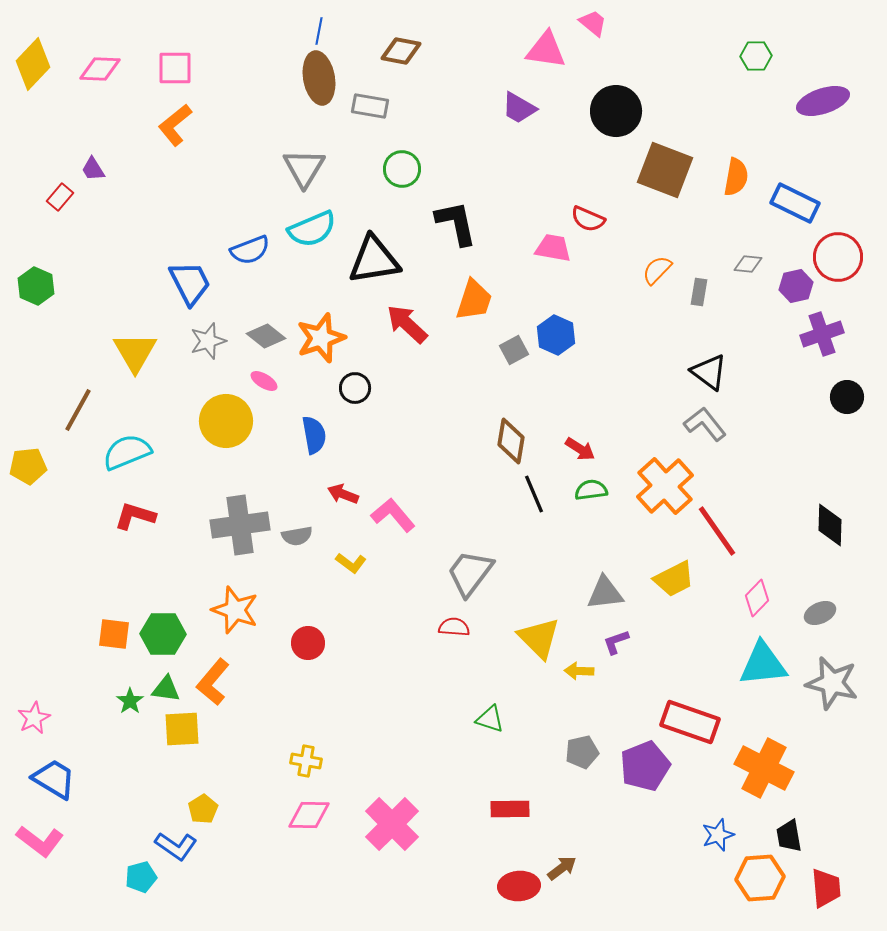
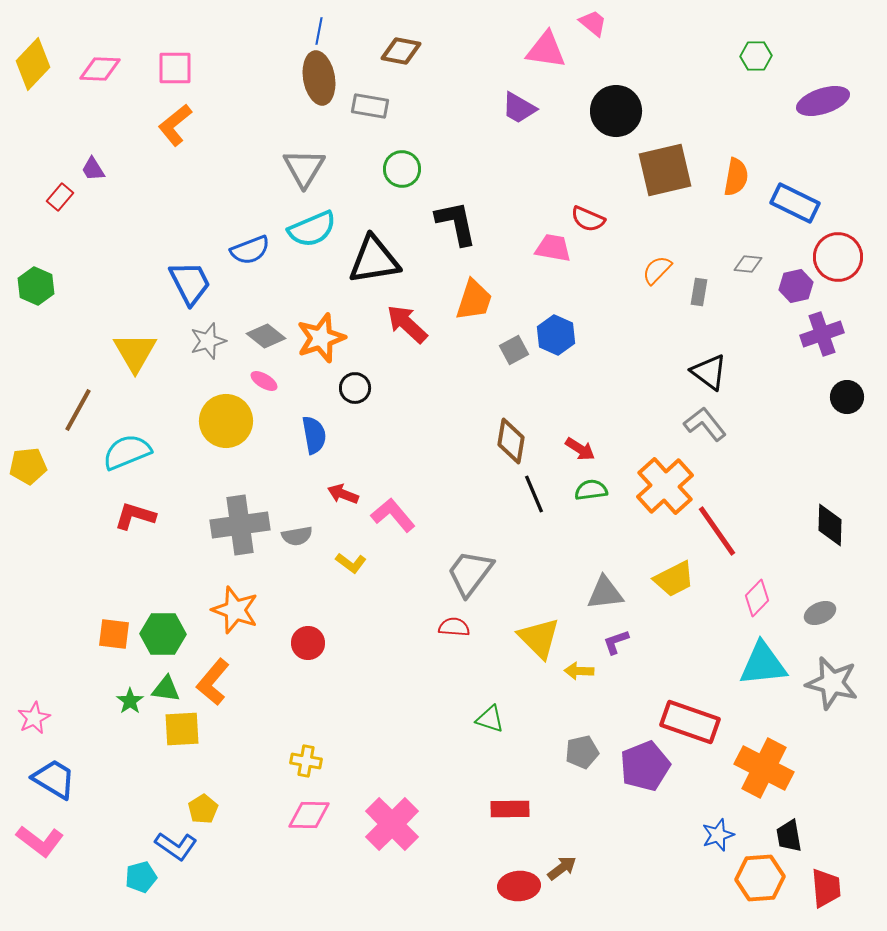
brown square at (665, 170): rotated 34 degrees counterclockwise
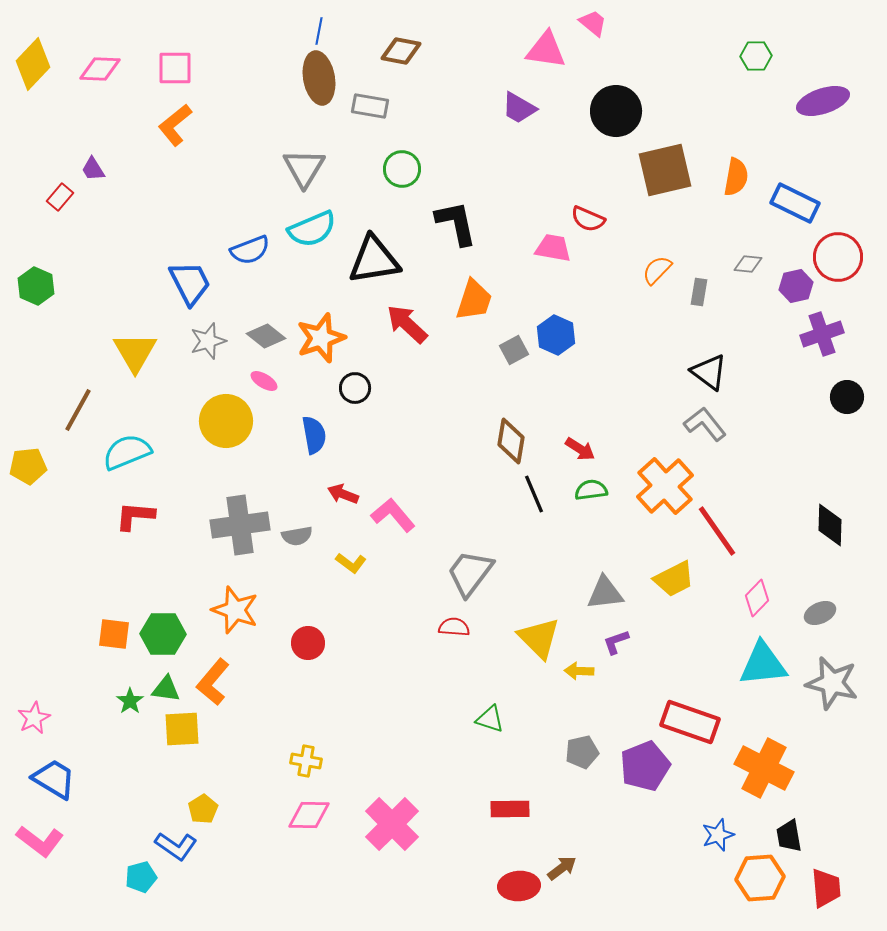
red L-shape at (135, 516): rotated 12 degrees counterclockwise
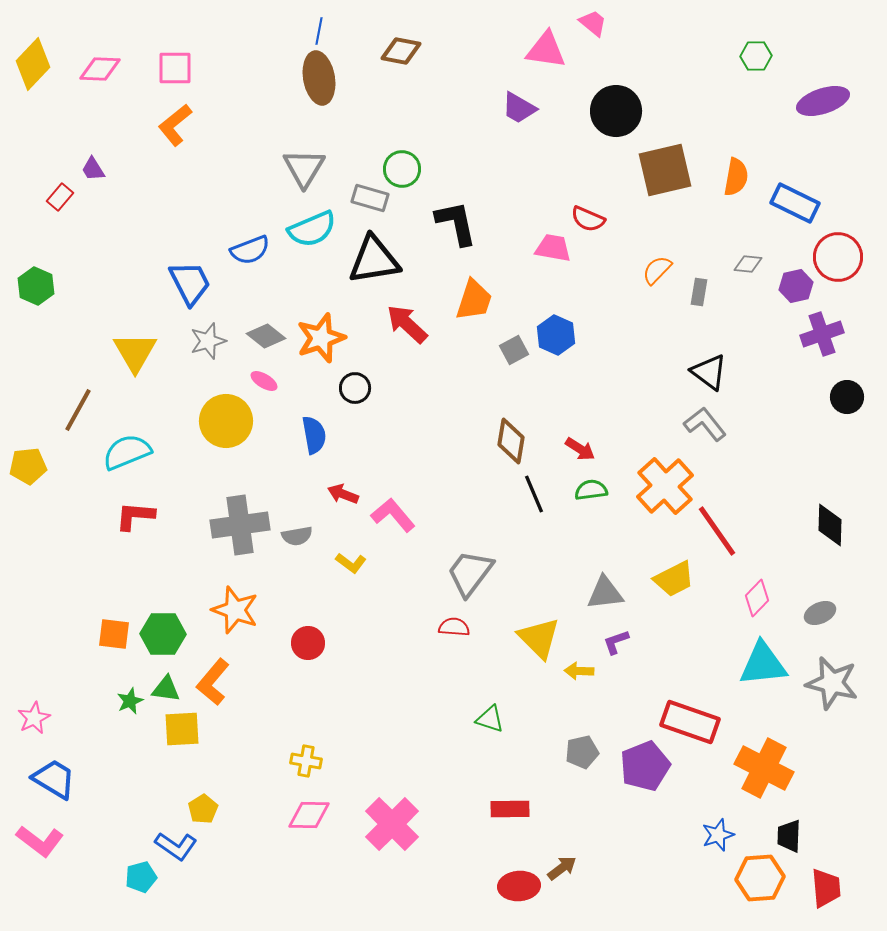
gray rectangle at (370, 106): moved 92 px down; rotated 6 degrees clockwise
green star at (130, 701): rotated 12 degrees clockwise
black trapezoid at (789, 836): rotated 12 degrees clockwise
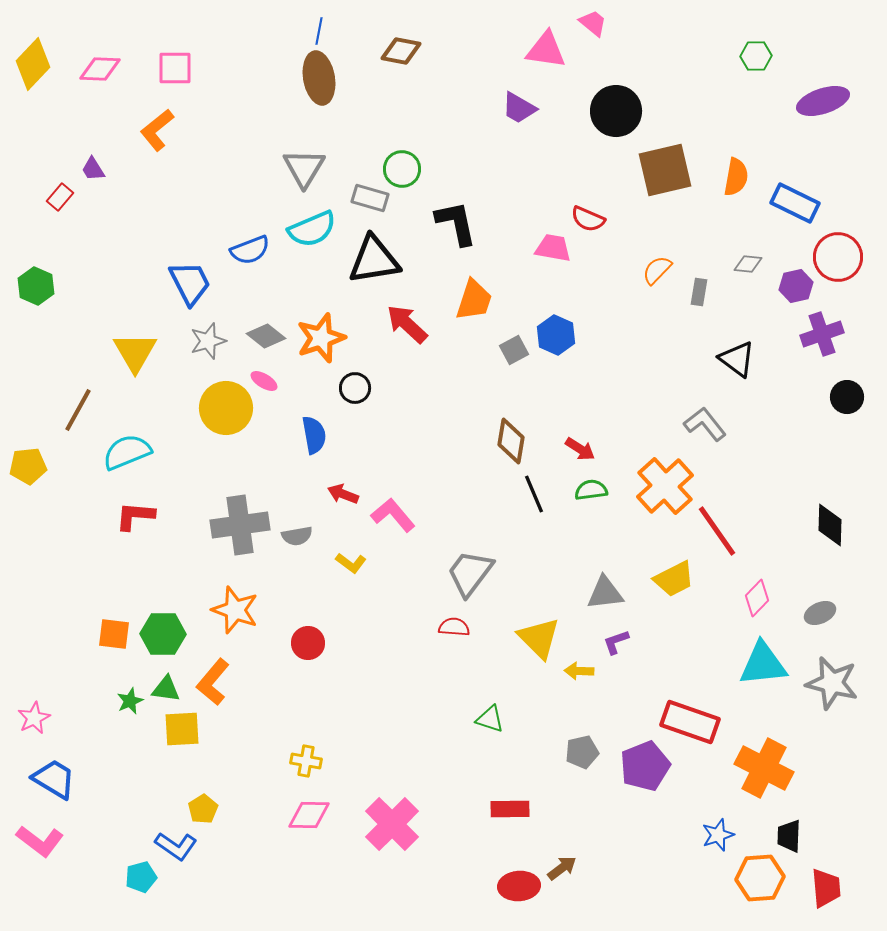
orange L-shape at (175, 125): moved 18 px left, 5 px down
black triangle at (709, 372): moved 28 px right, 13 px up
yellow circle at (226, 421): moved 13 px up
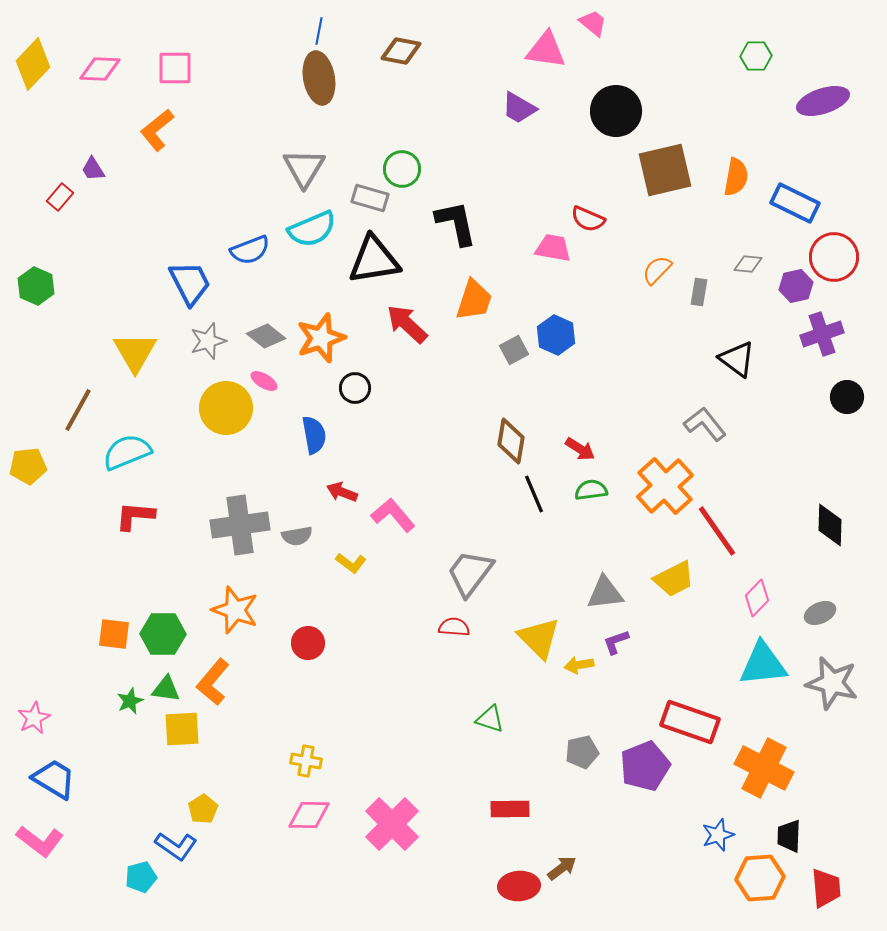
red circle at (838, 257): moved 4 px left
red arrow at (343, 494): moved 1 px left, 2 px up
yellow arrow at (579, 671): moved 6 px up; rotated 12 degrees counterclockwise
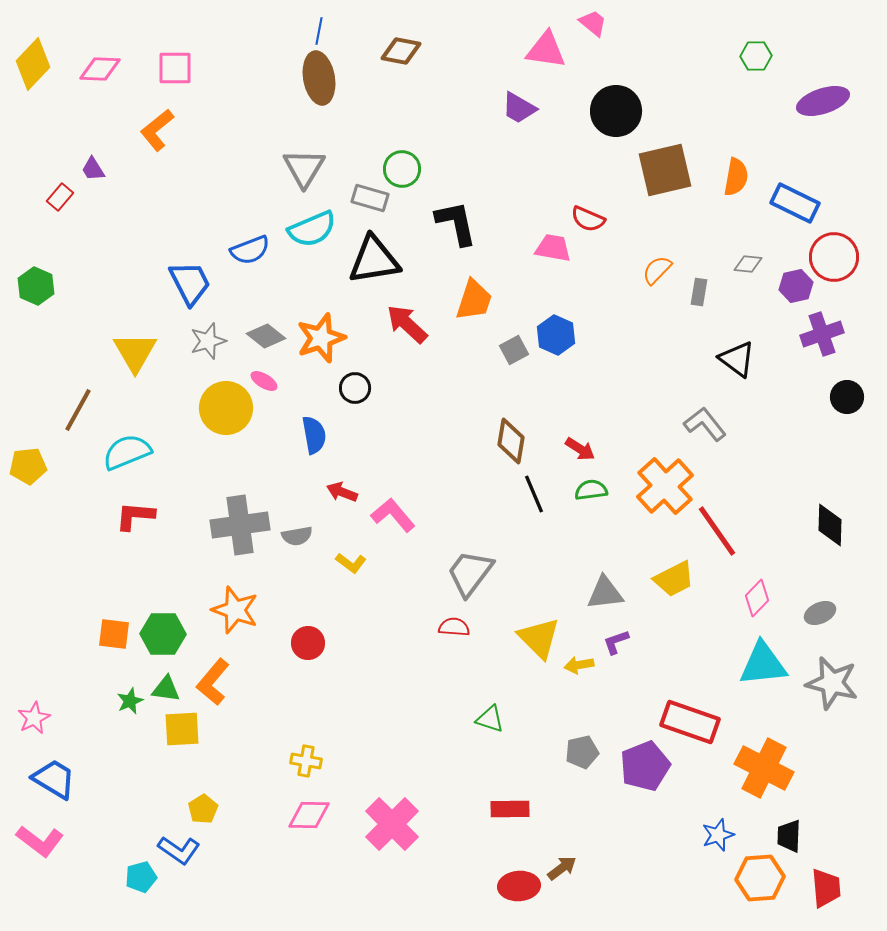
blue L-shape at (176, 846): moved 3 px right, 4 px down
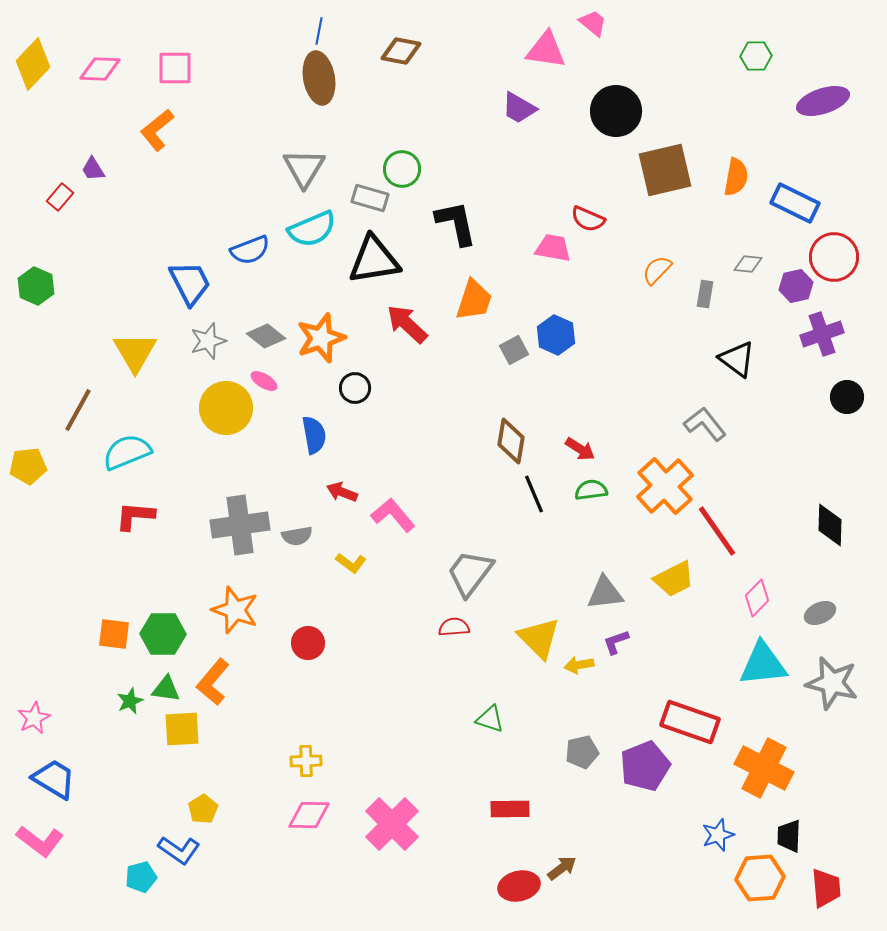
gray rectangle at (699, 292): moved 6 px right, 2 px down
red semicircle at (454, 627): rotated 8 degrees counterclockwise
yellow cross at (306, 761): rotated 12 degrees counterclockwise
red ellipse at (519, 886): rotated 9 degrees counterclockwise
